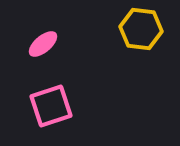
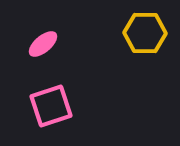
yellow hexagon: moved 4 px right, 4 px down; rotated 6 degrees counterclockwise
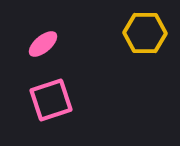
pink square: moved 6 px up
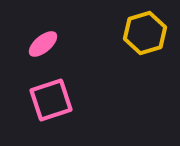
yellow hexagon: rotated 18 degrees counterclockwise
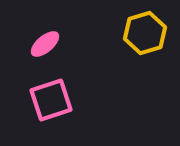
pink ellipse: moved 2 px right
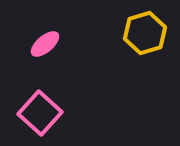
pink square: moved 11 px left, 13 px down; rotated 30 degrees counterclockwise
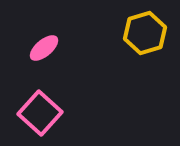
pink ellipse: moved 1 px left, 4 px down
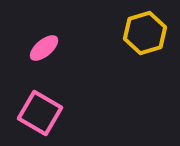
pink square: rotated 12 degrees counterclockwise
